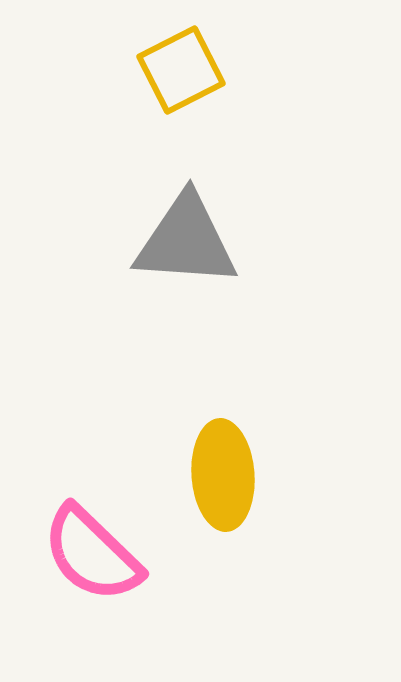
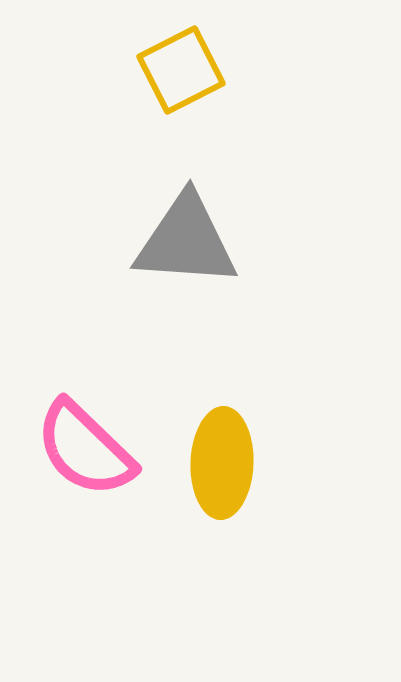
yellow ellipse: moved 1 px left, 12 px up; rotated 6 degrees clockwise
pink semicircle: moved 7 px left, 105 px up
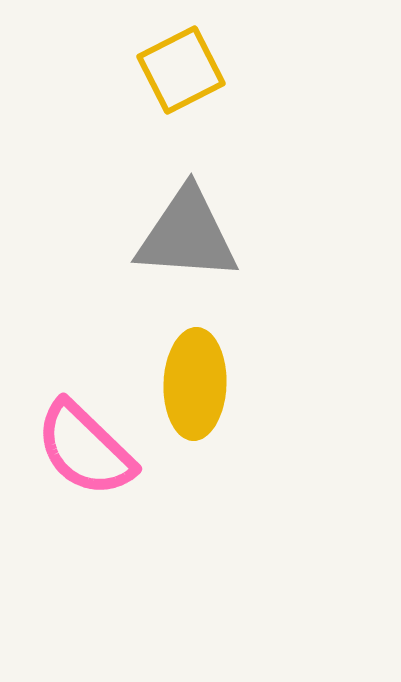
gray triangle: moved 1 px right, 6 px up
yellow ellipse: moved 27 px left, 79 px up
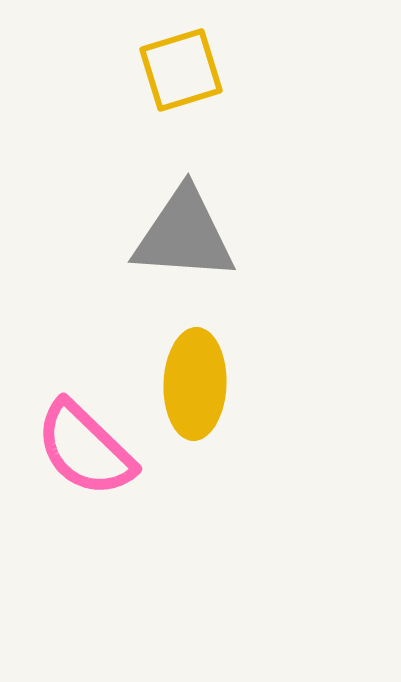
yellow square: rotated 10 degrees clockwise
gray triangle: moved 3 px left
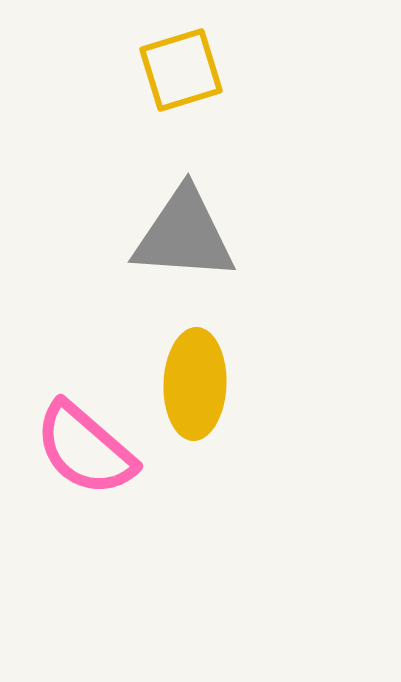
pink semicircle: rotated 3 degrees counterclockwise
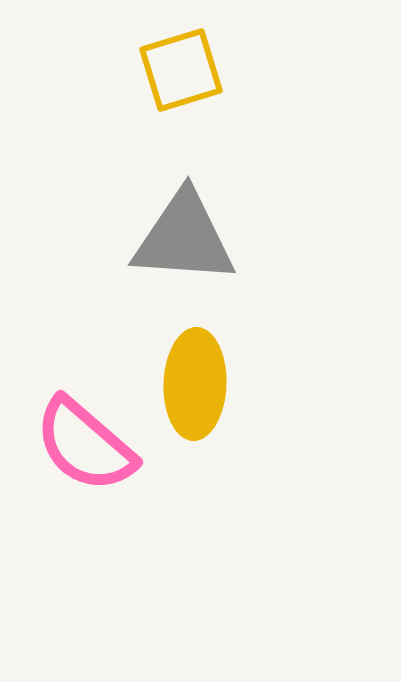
gray triangle: moved 3 px down
pink semicircle: moved 4 px up
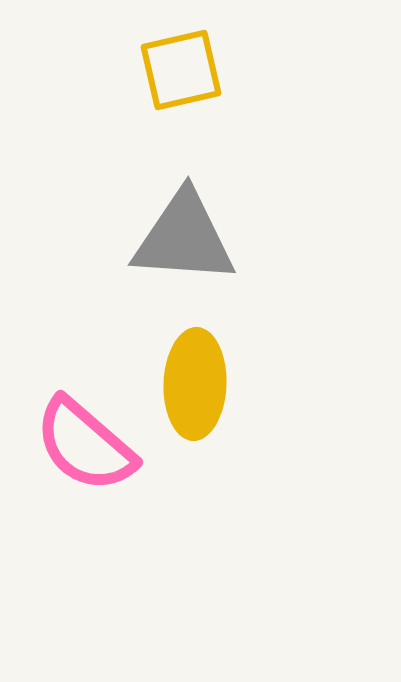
yellow square: rotated 4 degrees clockwise
